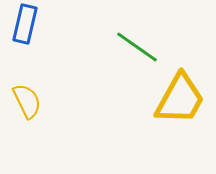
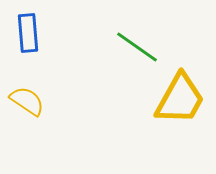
blue rectangle: moved 3 px right, 9 px down; rotated 18 degrees counterclockwise
yellow semicircle: rotated 30 degrees counterclockwise
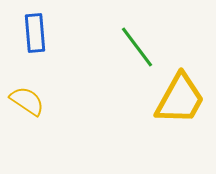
blue rectangle: moved 7 px right
green line: rotated 18 degrees clockwise
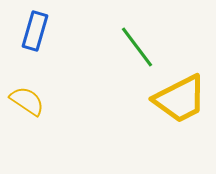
blue rectangle: moved 2 px up; rotated 21 degrees clockwise
yellow trapezoid: rotated 34 degrees clockwise
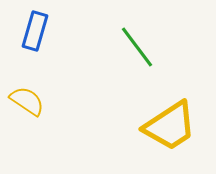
yellow trapezoid: moved 10 px left, 27 px down; rotated 6 degrees counterclockwise
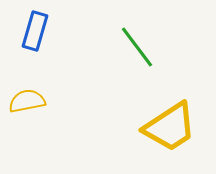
yellow semicircle: rotated 45 degrees counterclockwise
yellow trapezoid: moved 1 px down
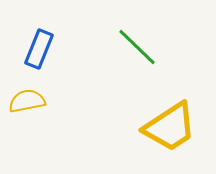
blue rectangle: moved 4 px right, 18 px down; rotated 6 degrees clockwise
green line: rotated 9 degrees counterclockwise
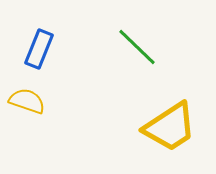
yellow semicircle: rotated 30 degrees clockwise
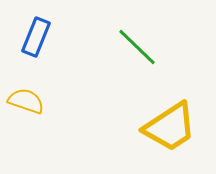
blue rectangle: moved 3 px left, 12 px up
yellow semicircle: moved 1 px left
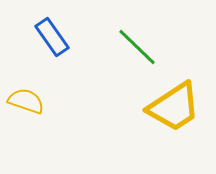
blue rectangle: moved 16 px right; rotated 57 degrees counterclockwise
yellow trapezoid: moved 4 px right, 20 px up
